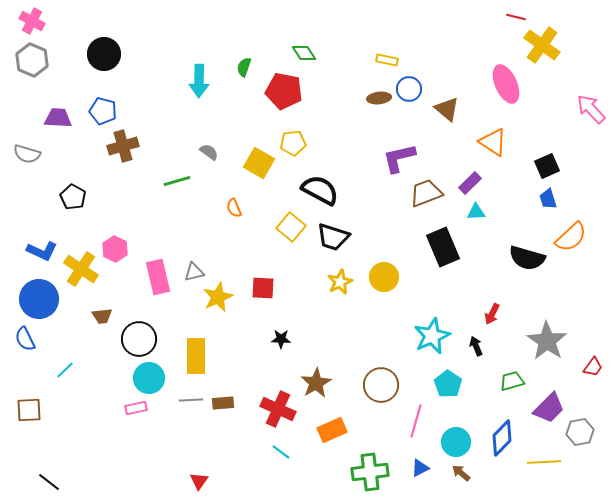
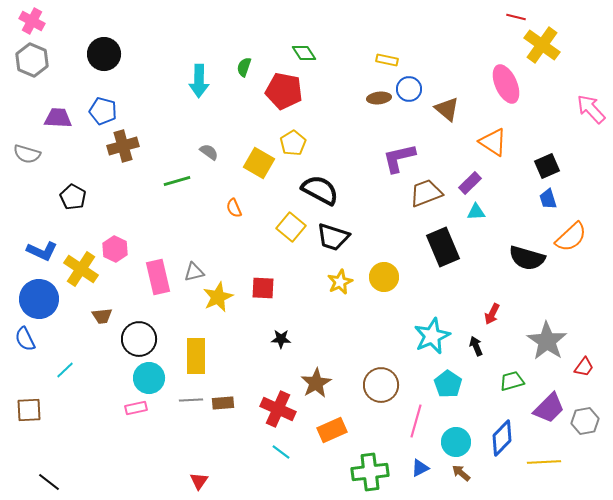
yellow pentagon at (293, 143): rotated 25 degrees counterclockwise
red trapezoid at (593, 367): moved 9 px left
gray hexagon at (580, 432): moved 5 px right, 11 px up
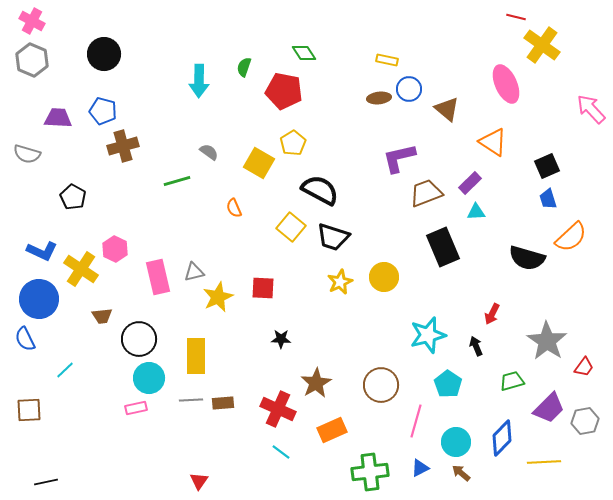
cyan star at (432, 336): moved 4 px left, 1 px up; rotated 9 degrees clockwise
black line at (49, 482): moved 3 px left; rotated 50 degrees counterclockwise
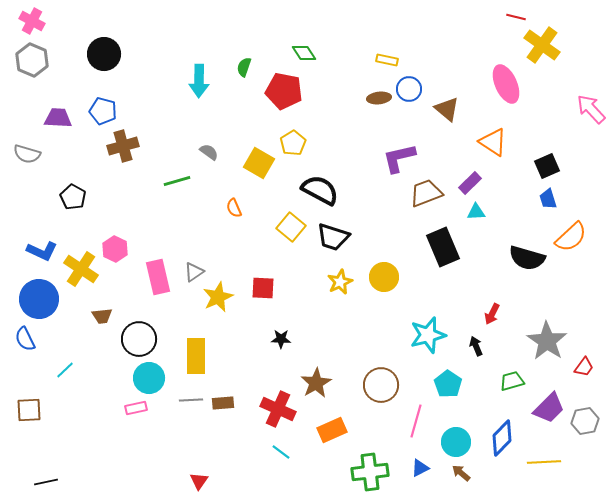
gray triangle at (194, 272): rotated 20 degrees counterclockwise
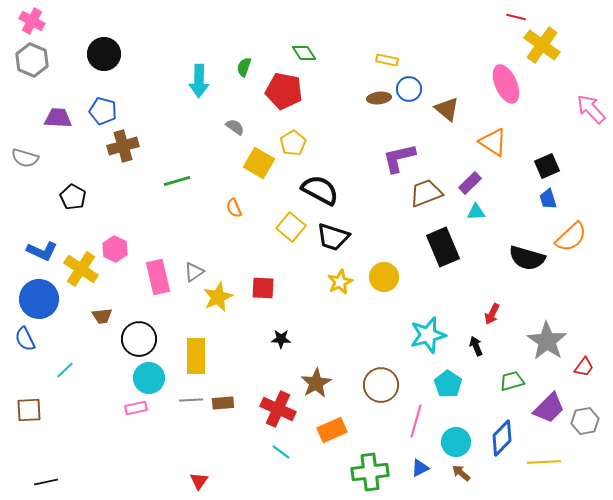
gray semicircle at (209, 152): moved 26 px right, 25 px up
gray semicircle at (27, 154): moved 2 px left, 4 px down
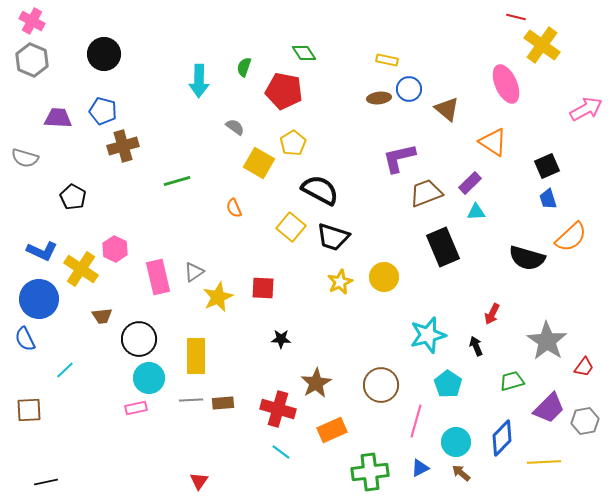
pink arrow at (591, 109): moved 5 px left; rotated 104 degrees clockwise
red cross at (278, 409): rotated 8 degrees counterclockwise
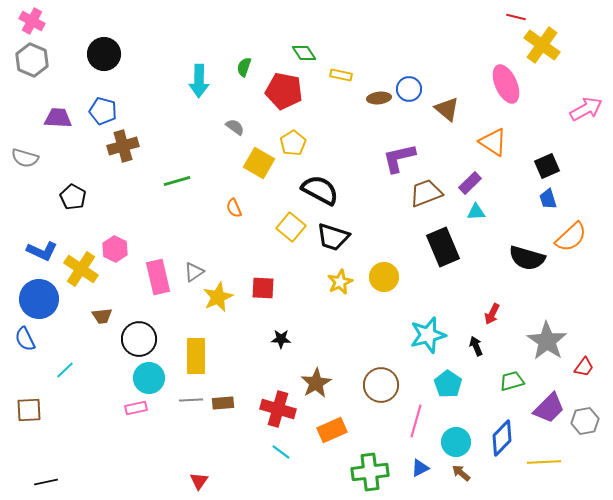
yellow rectangle at (387, 60): moved 46 px left, 15 px down
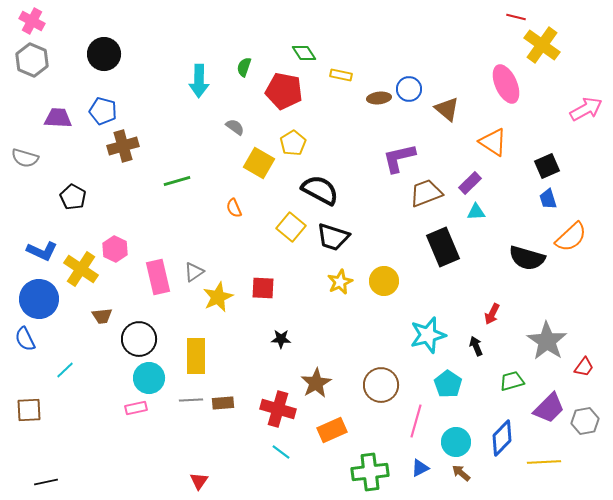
yellow circle at (384, 277): moved 4 px down
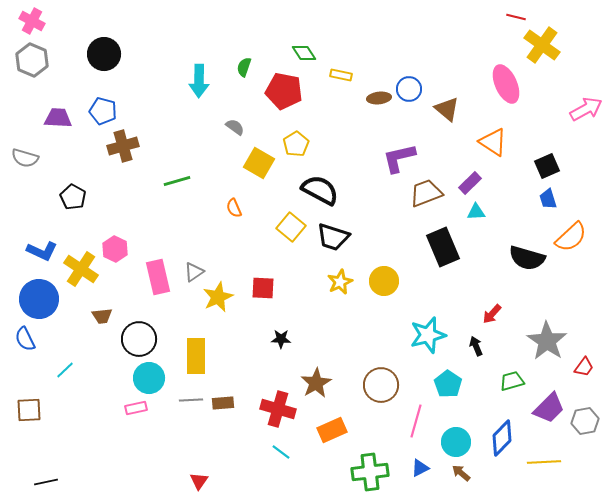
yellow pentagon at (293, 143): moved 3 px right, 1 px down
red arrow at (492, 314): rotated 15 degrees clockwise
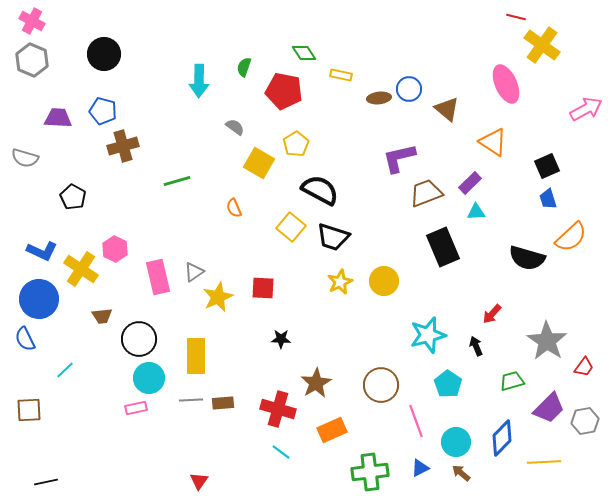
pink line at (416, 421): rotated 36 degrees counterclockwise
